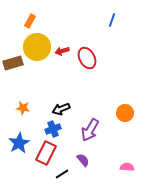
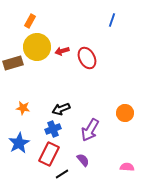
red rectangle: moved 3 px right, 1 px down
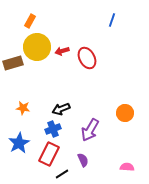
purple semicircle: rotated 16 degrees clockwise
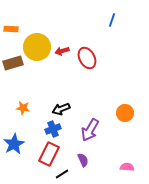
orange rectangle: moved 19 px left, 8 px down; rotated 64 degrees clockwise
blue star: moved 5 px left, 1 px down
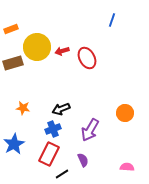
orange rectangle: rotated 24 degrees counterclockwise
